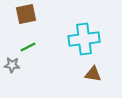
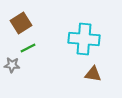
brown square: moved 5 px left, 9 px down; rotated 20 degrees counterclockwise
cyan cross: rotated 12 degrees clockwise
green line: moved 1 px down
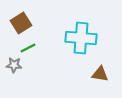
cyan cross: moved 3 px left, 1 px up
gray star: moved 2 px right
brown triangle: moved 7 px right
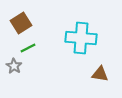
gray star: moved 1 px down; rotated 28 degrees clockwise
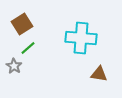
brown square: moved 1 px right, 1 px down
green line: rotated 14 degrees counterclockwise
brown triangle: moved 1 px left
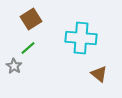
brown square: moved 9 px right, 5 px up
brown triangle: rotated 30 degrees clockwise
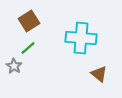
brown square: moved 2 px left, 2 px down
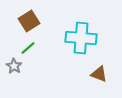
brown triangle: rotated 18 degrees counterclockwise
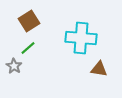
brown triangle: moved 5 px up; rotated 12 degrees counterclockwise
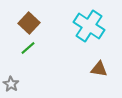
brown square: moved 2 px down; rotated 15 degrees counterclockwise
cyan cross: moved 8 px right, 12 px up; rotated 28 degrees clockwise
gray star: moved 3 px left, 18 px down
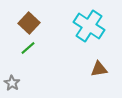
brown triangle: rotated 18 degrees counterclockwise
gray star: moved 1 px right, 1 px up
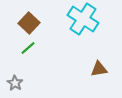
cyan cross: moved 6 px left, 7 px up
gray star: moved 3 px right
